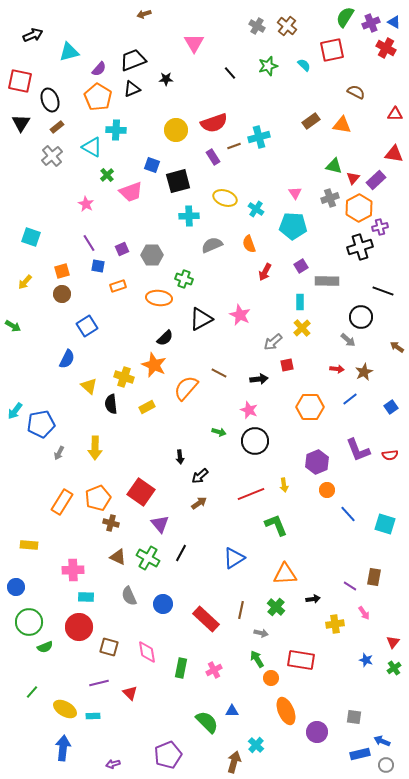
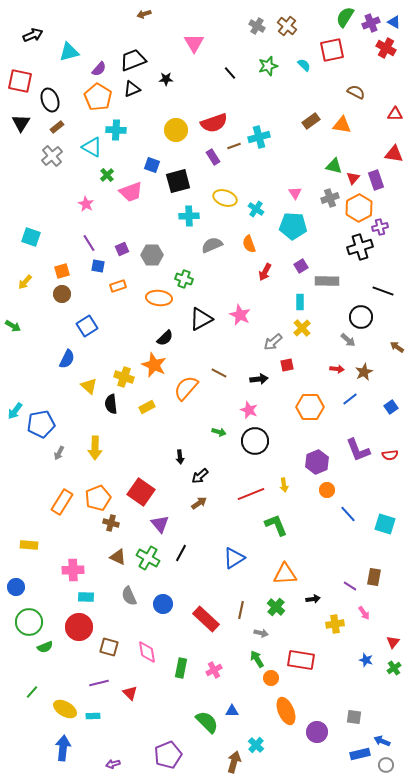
purple rectangle at (376, 180): rotated 66 degrees counterclockwise
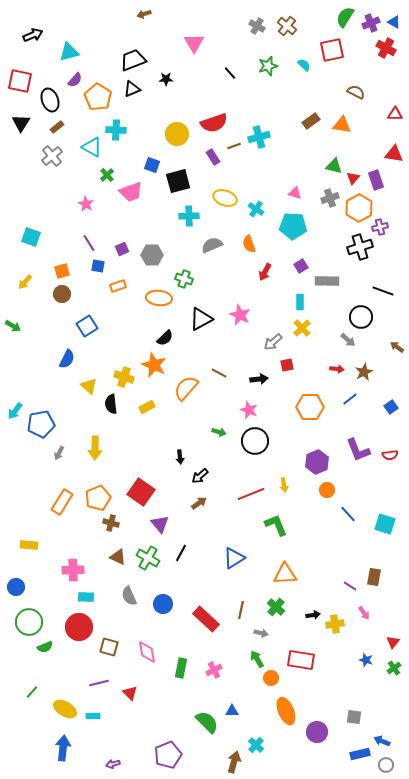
purple semicircle at (99, 69): moved 24 px left, 11 px down
yellow circle at (176, 130): moved 1 px right, 4 px down
pink triangle at (295, 193): rotated 40 degrees counterclockwise
black arrow at (313, 599): moved 16 px down
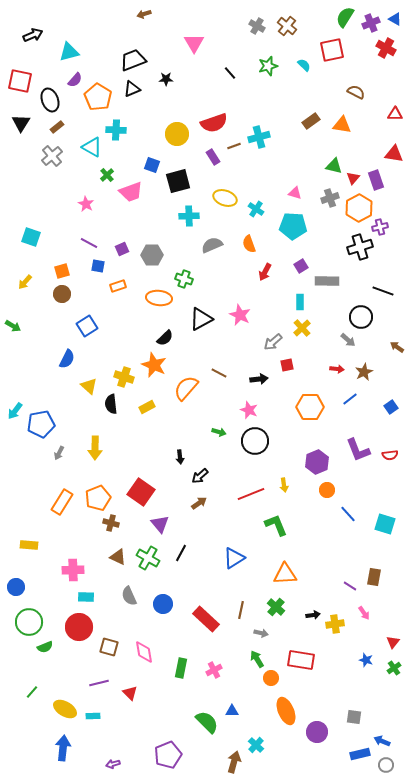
blue triangle at (394, 22): moved 1 px right, 3 px up
purple line at (89, 243): rotated 30 degrees counterclockwise
pink diamond at (147, 652): moved 3 px left
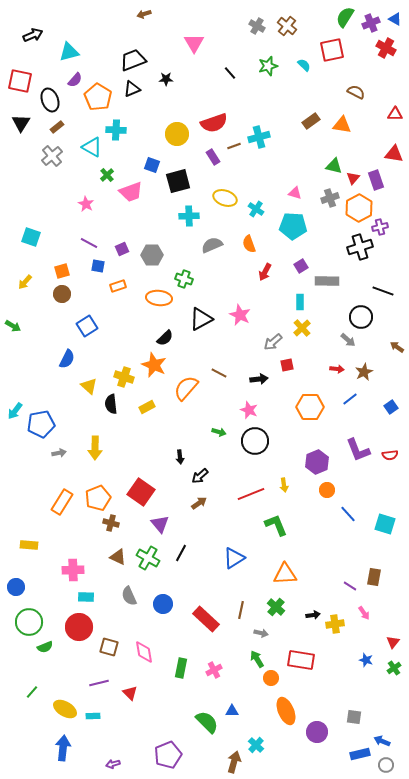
gray arrow at (59, 453): rotated 128 degrees counterclockwise
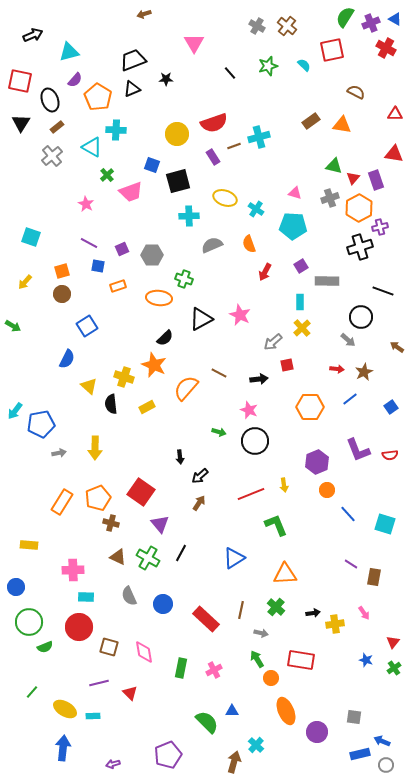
brown arrow at (199, 503): rotated 21 degrees counterclockwise
purple line at (350, 586): moved 1 px right, 22 px up
black arrow at (313, 615): moved 2 px up
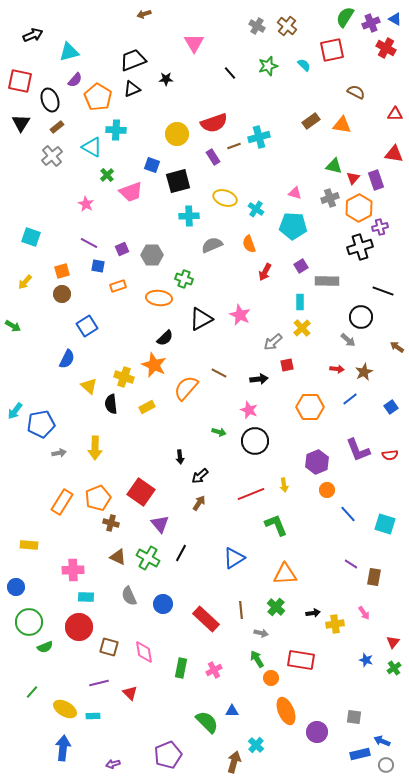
brown line at (241, 610): rotated 18 degrees counterclockwise
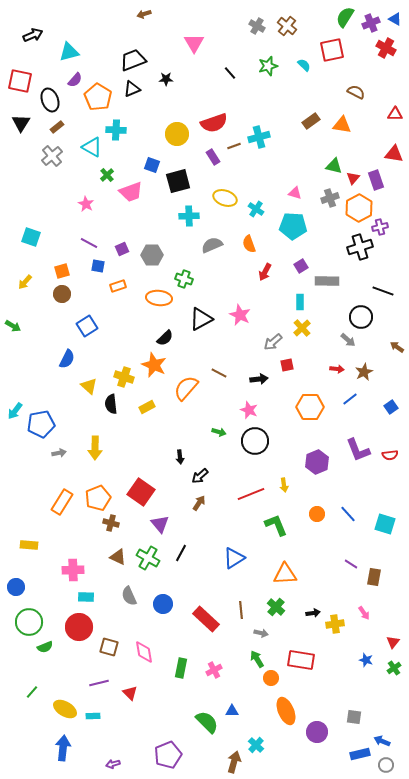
orange circle at (327, 490): moved 10 px left, 24 px down
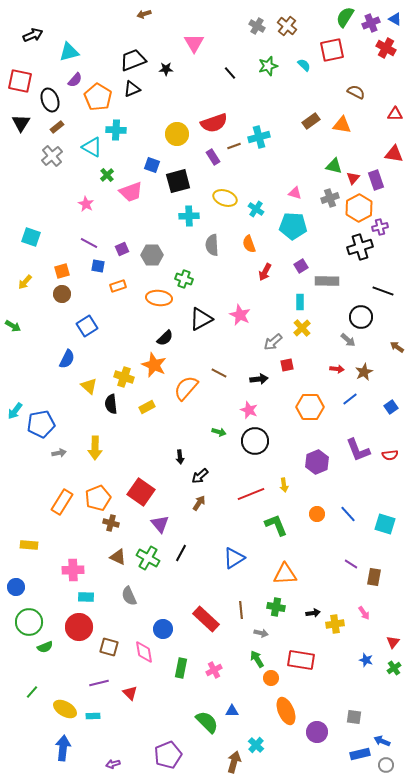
black star at (166, 79): moved 10 px up
gray semicircle at (212, 245): rotated 70 degrees counterclockwise
blue circle at (163, 604): moved 25 px down
green cross at (276, 607): rotated 30 degrees counterclockwise
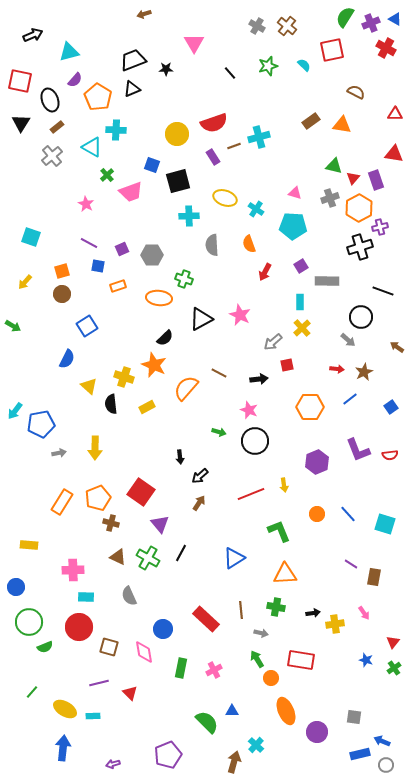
green L-shape at (276, 525): moved 3 px right, 6 px down
